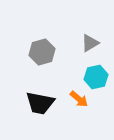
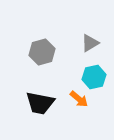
cyan hexagon: moved 2 px left
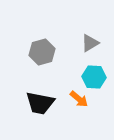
cyan hexagon: rotated 15 degrees clockwise
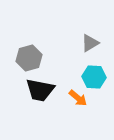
gray hexagon: moved 13 px left, 6 px down
orange arrow: moved 1 px left, 1 px up
black trapezoid: moved 13 px up
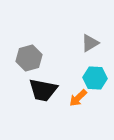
cyan hexagon: moved 1 px right, 1 px down
black trapezoid: moved 3 px right
orange arrow: rotated 96 degrees clockwise
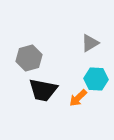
cyan hexagon: moved 1 px right, 1 px down
